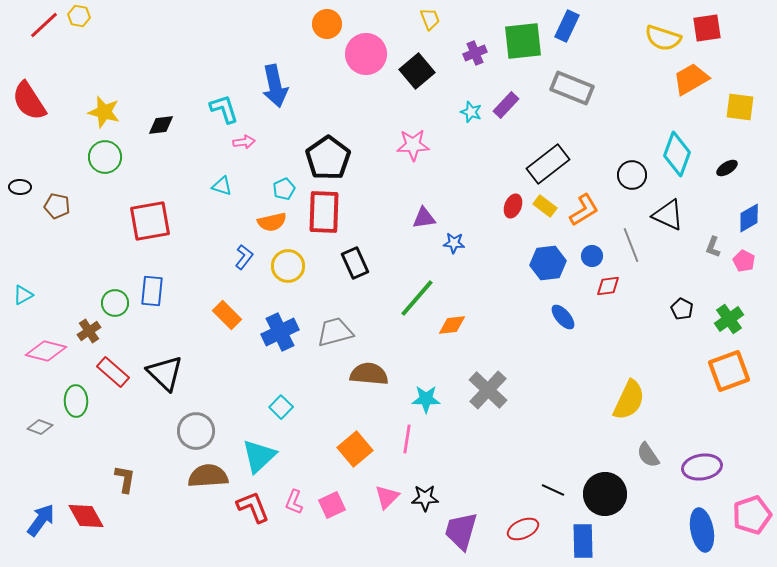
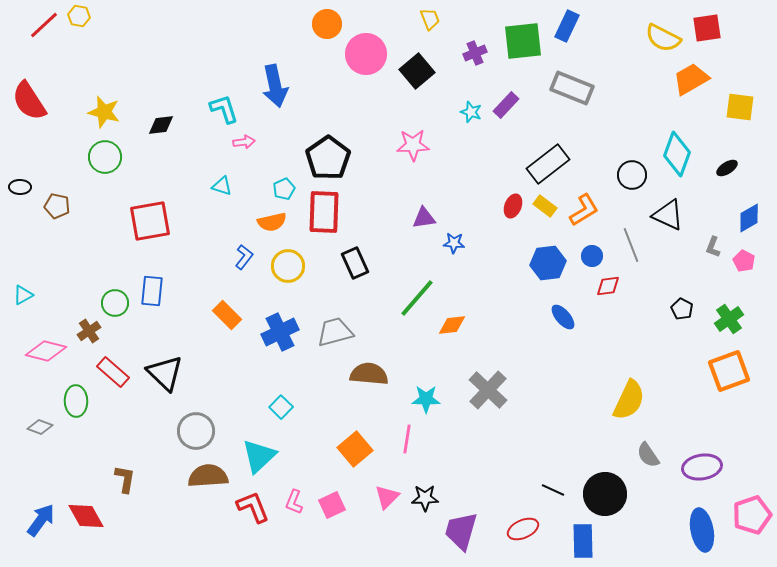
yellow semicircle at (663, 38): rotated 9 degrees clockwise
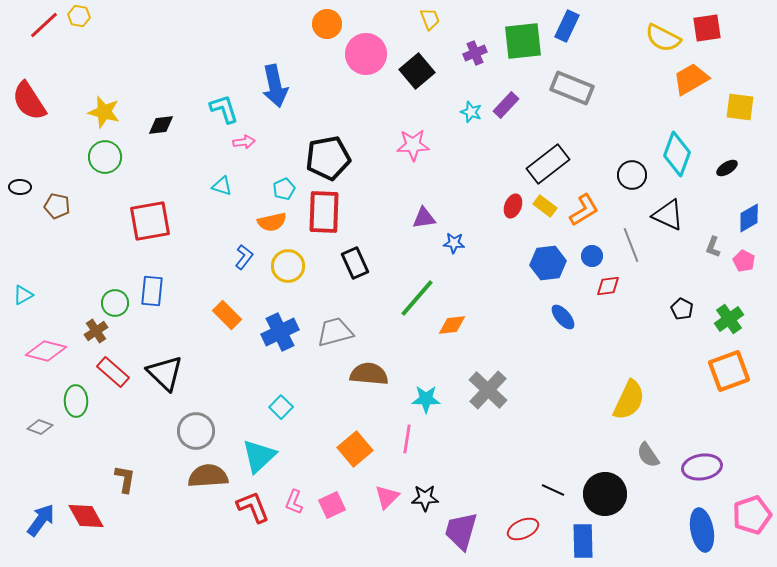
black pentagon at (328, 158): rotated 24 degrees clockwise
brown cross at (89, 331): moved 7 px right
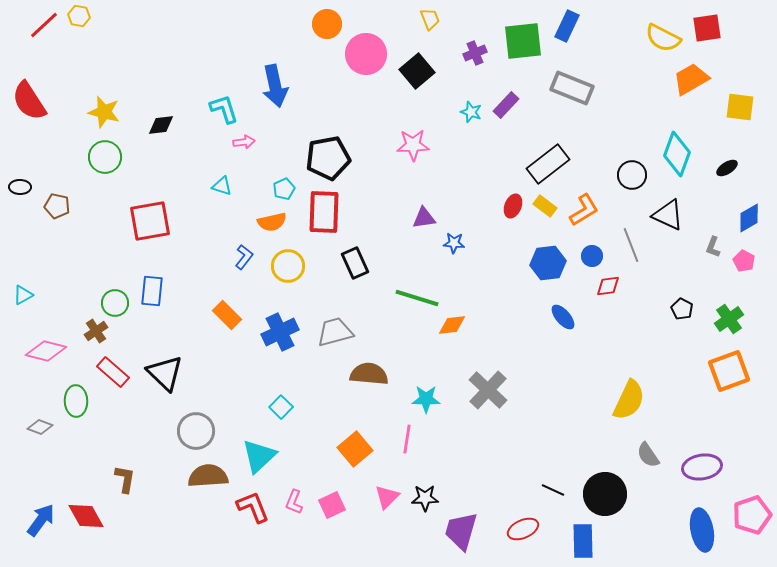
green line at (417, 298): rotated 66 degrees clockwise
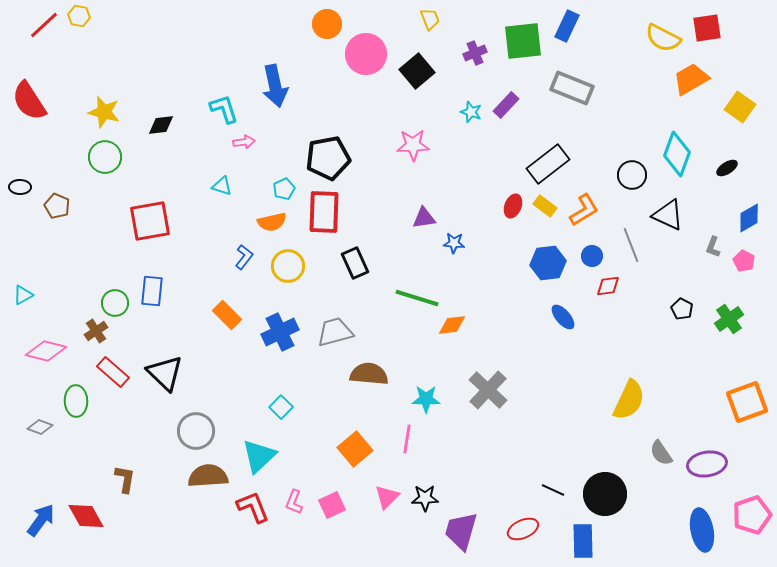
yellow square at (740, 107): rotated 28 degrees clockwise
brown pentagon at (57, 206): rotated 10 degrees clockwise
orange square at (729, 371): moved 18 px right, 31 px down
gray semicircle at (648, 455): moved 13 px right, 2 px up
purple ellipse at (702, 467): moved 5 px right, 3 px up
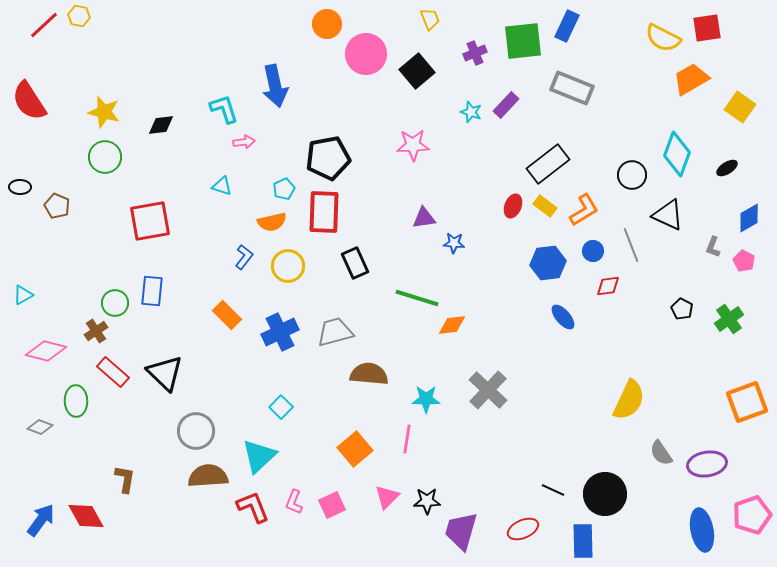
blue circle at (592, 256): moved 1 px right, 5 px up
black star at (425, 498): moved 2 px right, 3 px down
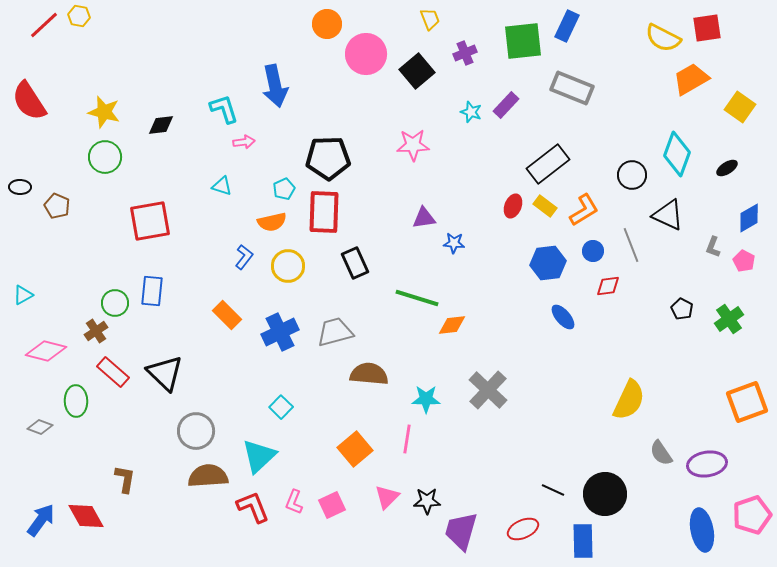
purple cross at (475, 53): moved 10 px left
black pentagon at (328, 158): rotated 9 degrees clockwise
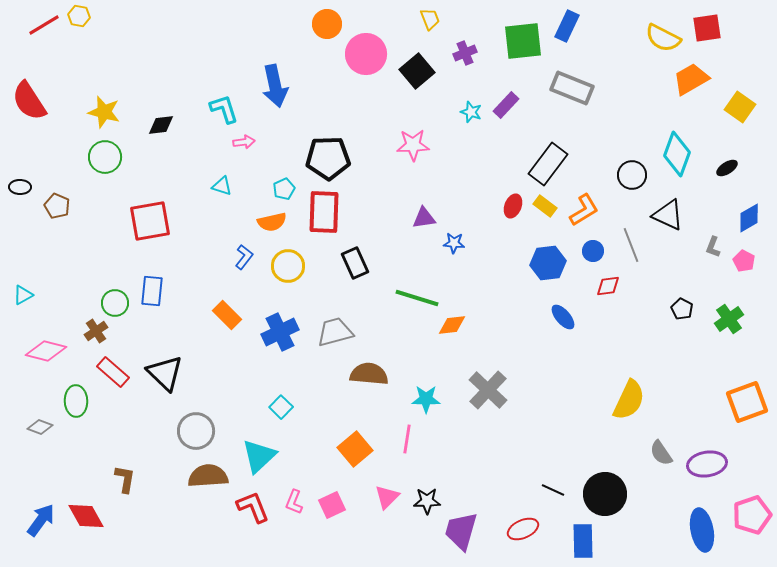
red line at (44, 25): rotated 12 degrees clockwise
black rectangle at (548, 164): rotated 15 degrees counterclockwise
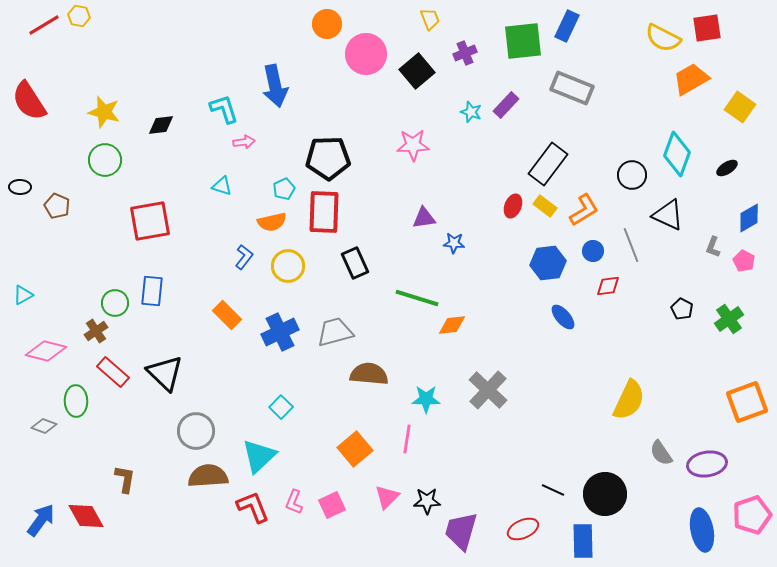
green circle at (105, 157): moved 3 px down
gray diamond at (40, 427): moved 4 px right, 1 px up
